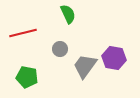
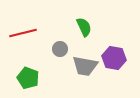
green semicircle: moved 16 px right, 13 px down
gray trapezoid: rotated 116 degrees counterclockwise
green pentagon: moved 1 px right, 1 px down; rotated 10 degrees clockwise
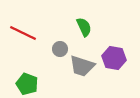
red line: rotated 40 degrees clockwise
gray trapezoid: moved 3 px left; rotated 8 degrees clockwise
green pentagon: moved 1 px left, 6 px down
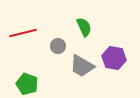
red line: rotated 40 degrees counterclockwise
gray circle: moved 2 px left, 3 px up
gray trapezoid: rotated 12 degrees clockwise
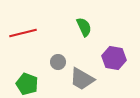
gray circle: moved 16 px down
gray trapezoid: moved 13 px down
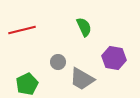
red line: moved 1 px left, 3 px up
green pentagon: rotated 25 degrees clockwise
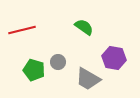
green semicircle: rotated 30 degrees counterclockwise
gray trapezoid: moved 6 px right
green pentagon: moved 7 px right, 14 px up; rotated 30 degrees counterclockwise
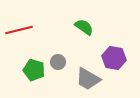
red line: moved 3 px left
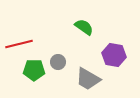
red line: moved 14 px down
purple hexagon: moved 3 px up
green pentagon: rotated 15 degrees counterclockwise
